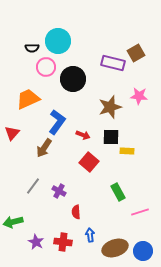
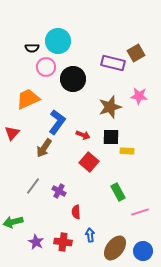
brown ellipse: rotated 35 degrees counterclockwise
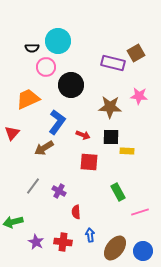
black circle: moved 2 px left, 6 px down
brown star: rotated 20 degrees clockwise
brown arrow: rotated 24 degrees clockwise
red square: rotated 36 degrees counterclockwise
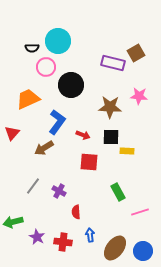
purple star: moved 1 px right, 5 px up
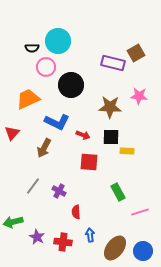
blue L-shape: rotated 80 degrees clockwise
brown arrow: rotated 30 degrees counterclockwise
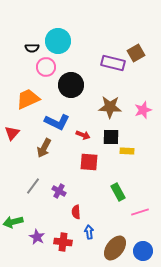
pink star: moved 4 px right, 14 px down; rotated 24 degrees counterclockwise
blue arrow: moved 1 px left, 3 px up
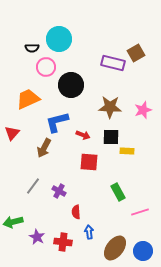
cyan circle: moved 1 px right, 2 px up
blue L-shape: rotated 140 degrees clockwise
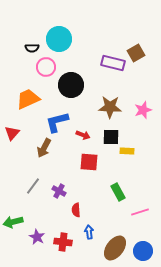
red semicircle: moved 2 px up
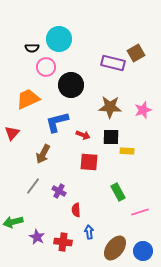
brown arrow: moved 1 px left, 6 px down
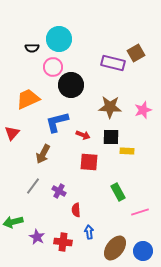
pink circle: moved 7 px right
